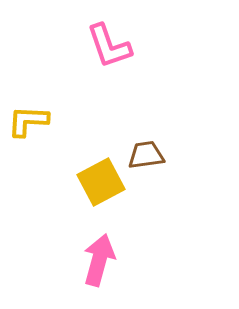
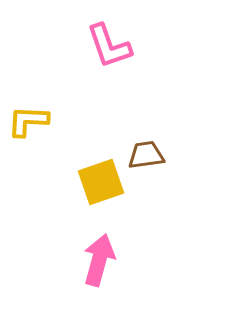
yellow square: rotated 9 degrees clockwise
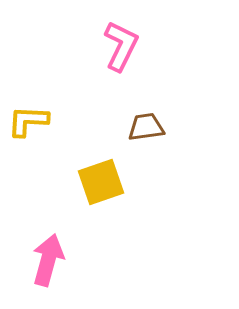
pink L-shape: moved 12 px right; rotated 135 degrees counterclockwise
brown trapezoid: moved 28 px up
pink arrow: moved 51 px left
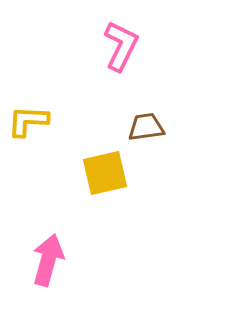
yellow square: moved 4 px right, 9 px up; rotated 6 degrees clockwise
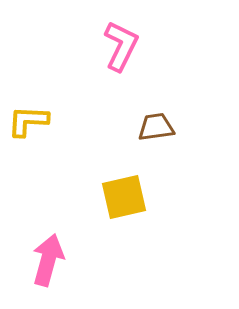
brown trapezoid: moved 10 px right
yellow square: moved 19 px right, 24 px down
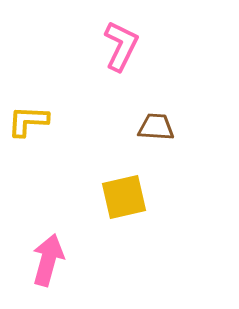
brown trapezoid: rotated 12 degrees clockwise
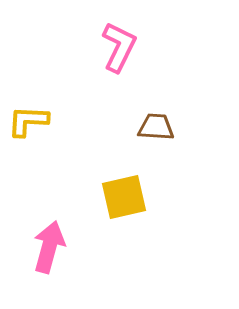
pink L-shape: moved 2 px left, 1 px down
pink arrow: moved 1 px right, 13 px up
